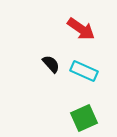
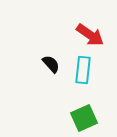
red arrow: moved 9 px right, 6 px down
cyan rectangle: moved 1 px left, 1 px up; rotated 72 degrees clockwise
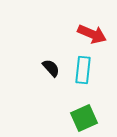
red arrow: moved 2 px right, 1 px up; rotated 12 degrees counterclockwise
black semicircle: moved 4 px down
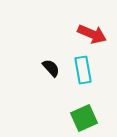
cyan rectangle: rotated 16 degrees counterclockwise
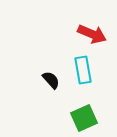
black semicircle: moved 12 px down
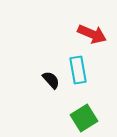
cyan rectangle: moved 5 px left
green square: rotated 8 degrees counterclockwise
